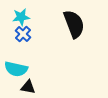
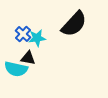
cyan star: moved 16 px right, 21 px down
black semicircle: rotated 64 degrees clockwise
black triangle: moved 29 px up
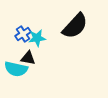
black semicircle: moved 1 px right, 2 px down
blue cross: rotated 14 degrees clockwise
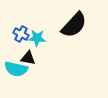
black semicircle: moved 1 px left, 1 px up
blue cross: moved 2 px left; rotated 28 degrees counterclockwise
cyan star: rotated 12 degrees clockwise
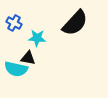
black semicircle: moved 1 px right, 2 px up
blue cross: moved 7 px left, 11 px up
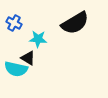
black semicircle: rotated 16 degrees clockwise
cyan star: moved 1 px right, 1 px down
black triangle: rotated 21 degrees clockwise
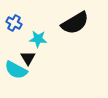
black triangle: rotated 28 degrees clockwise
cyan semicircle: moved 1 px down; rotated 15 degrees clockwise
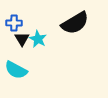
blue cross: rotated 28 degrees counterclockwise
cyan star: rotated 24 degrees clockwise
black triangle: moved 6 px left, 19 px up
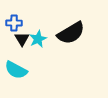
black semicircle: moved 4 px left, 10 px down
cyan star: rotated 18 degrees clockwise
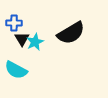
cyan star: moved 3 px left, 3 px down
